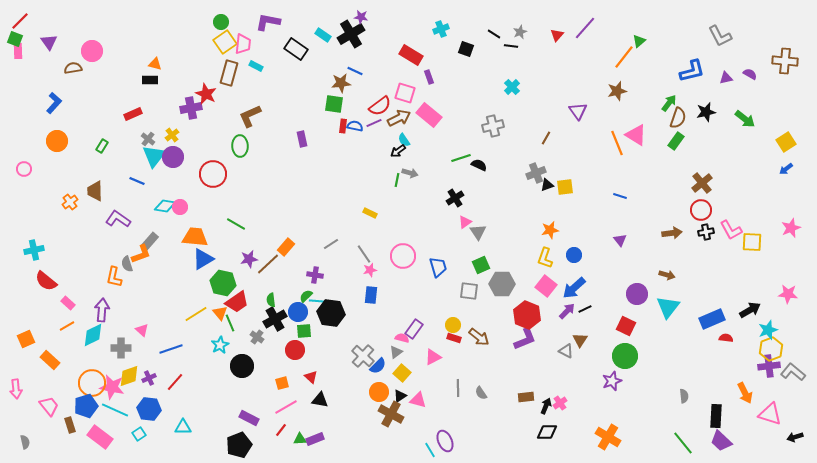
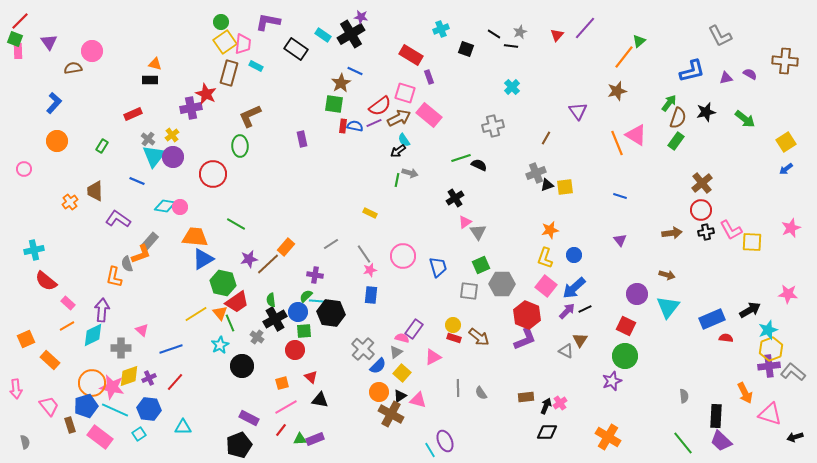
brown star at (341, 83): rotated 24 degrees counterclockwise
gray cross at (363, 356): moved 7 px up
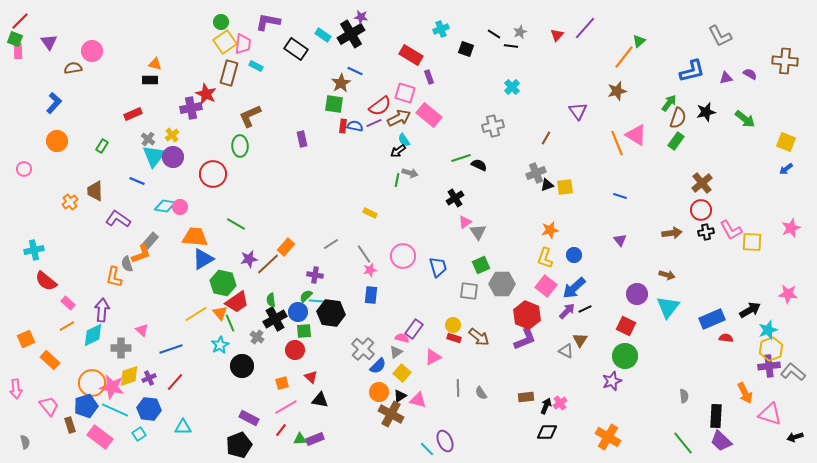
yellow square at (786, 142): rotated 36 degrees counterclockwise
cyan line at (430, 450): moved 3 px left, 1 px up; rotated 14 degrees counterclockwise
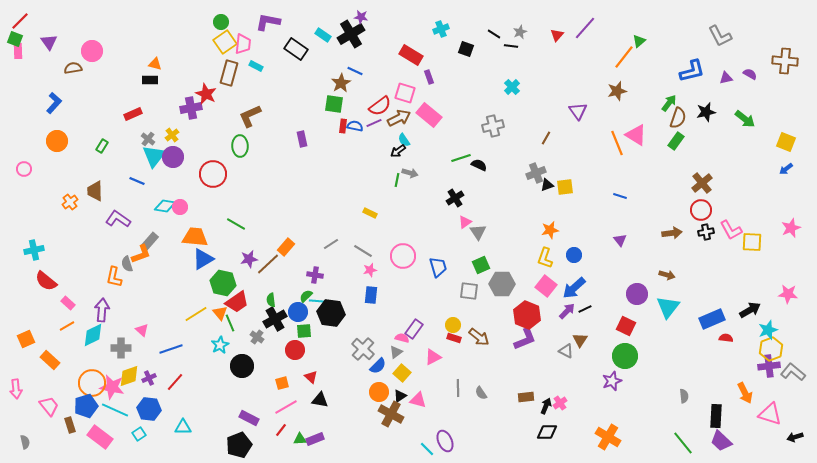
gray line at (364, 254): moved 1 px left, 3 px up; rotated 24 degrees counterclockwise
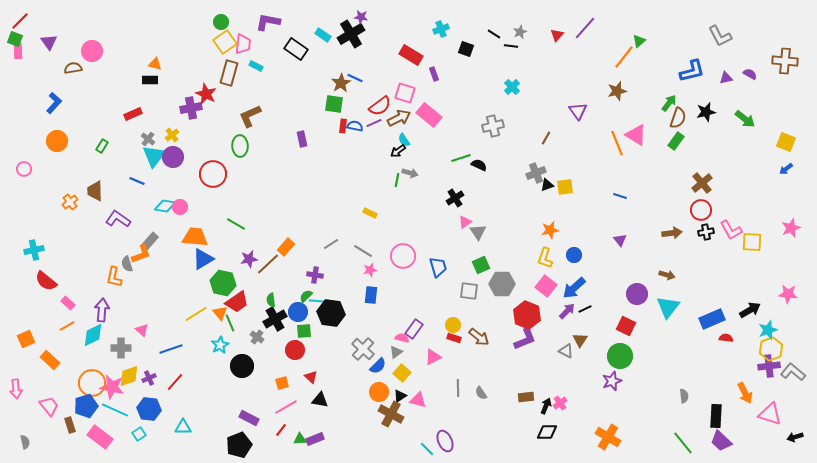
blue line at (355, 71): moved 7 px down
purple rectangle at (429, 77): moved 5 px right, 3 px up
green circle at (625, 356): moved 5 px left
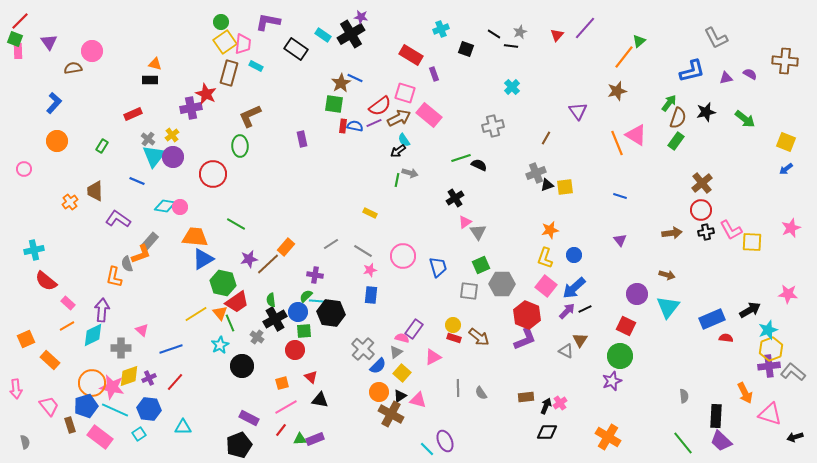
gray L-shape at (720, 36): moved 4 px left, 2 px down
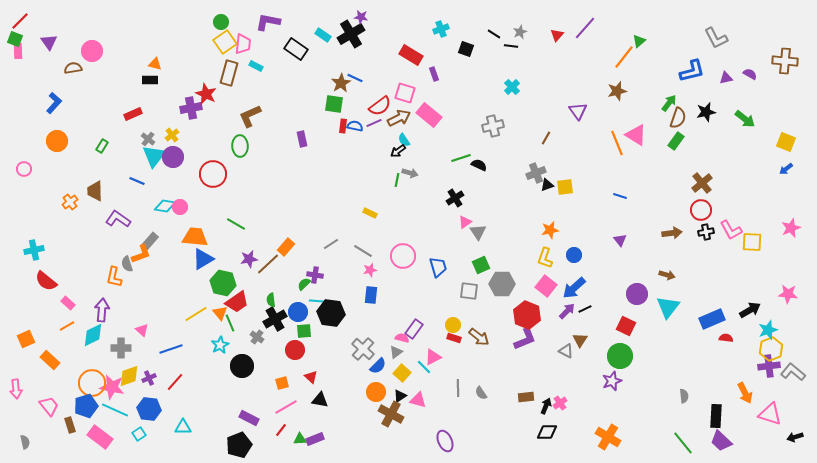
green semicircle at (306, 296): moved 2 px left, 12 px up
orange circle at (379, 392): moved 3 px left
cyan line at (427, 449): moved 3 px left, 82 px up
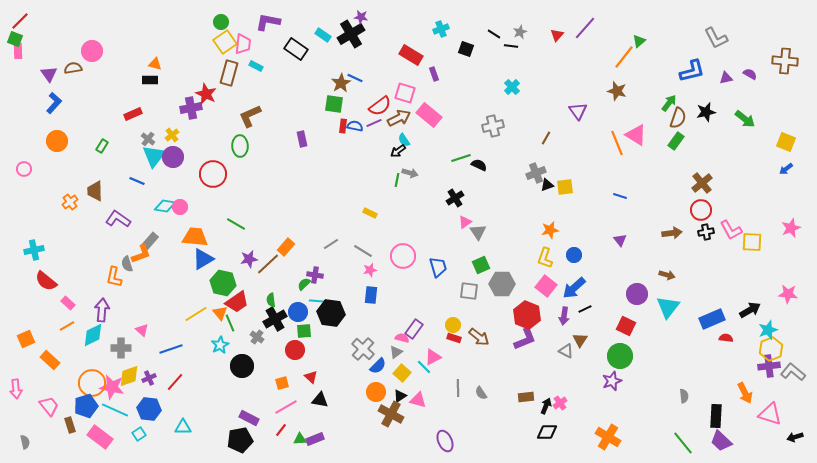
purple triangle at (49, 42): moved 32 px down
brown star at (617, 91): rotated 30 degrees clockwise
purple arrow at (567, 311): moved 3 px left, 5 px down; rotated 144 degrees clockwise
black pentagon at (239, 445): moved 1 px right, 5 px up; rotated 10 degrees clockwise
